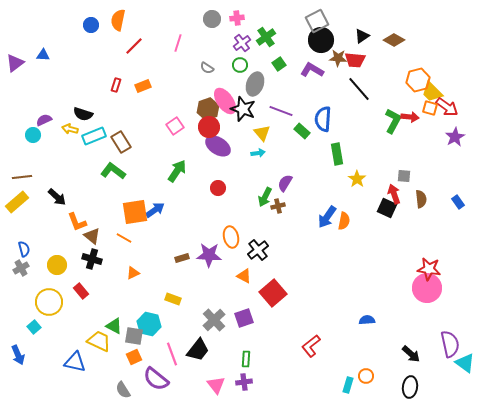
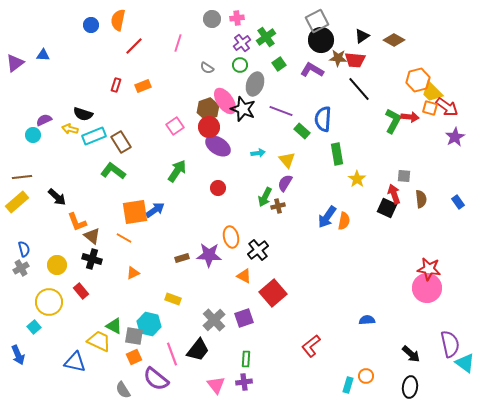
yellow triangle at (262, 133): moved 25 px right, 27 px down
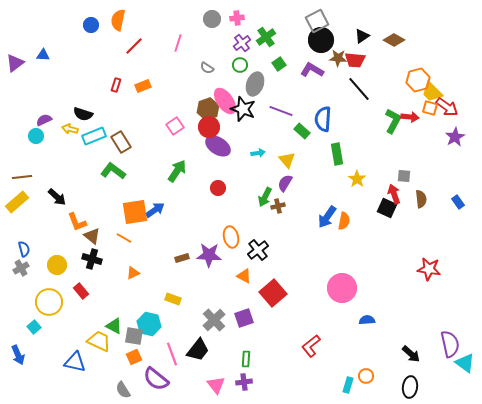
cyan circle at (33, 135): moved 3 px right, 1 px down
pink circle at (427, 288): moved 85 px left
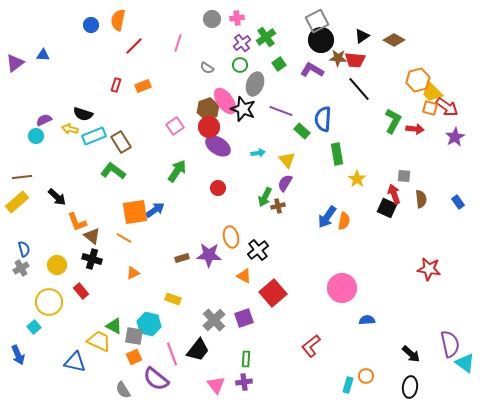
red arrow at (410, 117): moved 5 px right, 12 px down
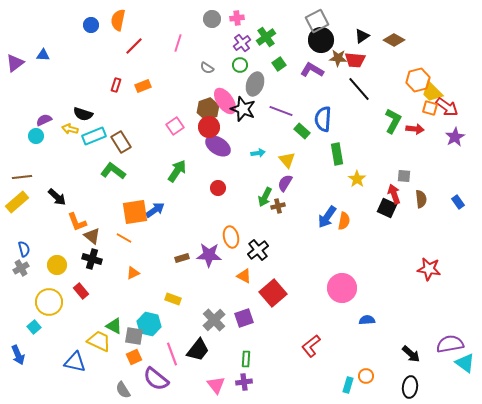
purple semicircle at (450, 344): rotated 88 degrees counterclockwise
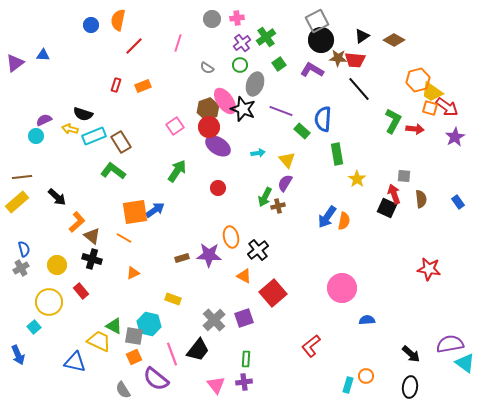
yellow trapezoid at (432, 92): rotated 10 degrees counterclockwise
orange L-shape at (77, 222): rotated 110 degrees counterclockwise
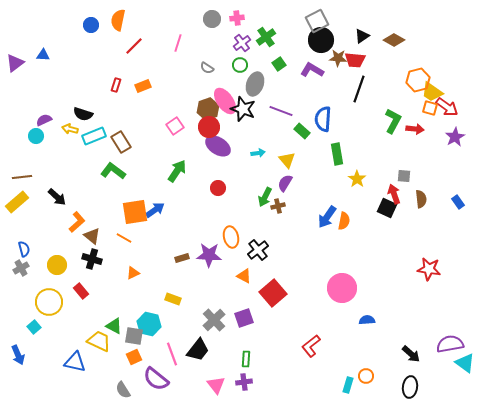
black line at (359, 89): rotated 60 degrees clockwise
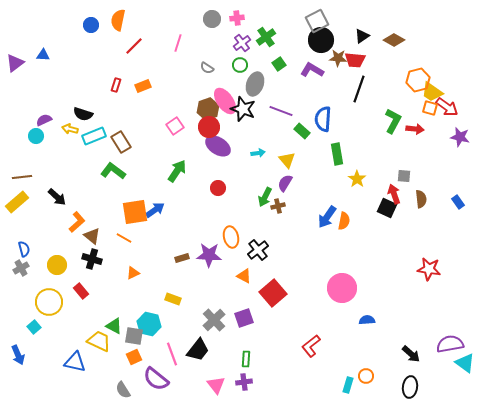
purple star at (455, 137): moved 5 px right; rotated 30 degrees counterclockwise
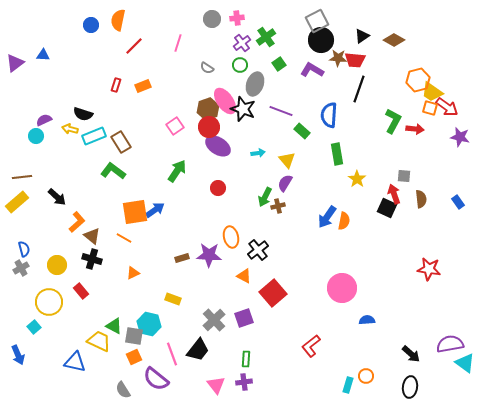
blue semicircle at (323, 119): moved 6 px right, 4 px up
